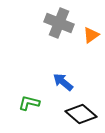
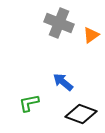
green L-shape: rotated 25 degrees counterclockwise
black diamond: rotated 20 degrees counterclockwise
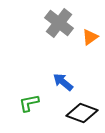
gray cross: rotated 16 degrees clockwise
orange triangle: moved 1 px left, 2 px down
black diamond: moved 1 px right, 1 px up
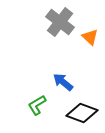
gray cross: moved 1 px right, 1 px up
orange triangle: rotated 42 degrees counterclockwise
green L-shape: moved 8 px right, 2 px down; rotated 20 degrees counterclockwise
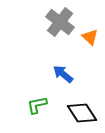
blue arrow: moved 8 px up
green L-shape: rotated 20 degrees clockwise
black diamond: rotated 36 degrees clockwise
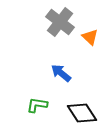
blue arrow: moved 2 px left, 1 px up
green L-shape: rotated 20 degrees clockwise
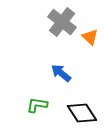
gray cross: moved 2 px right
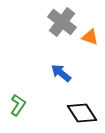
orange triangle: rotated 24 degrees counterclockwise
green L-shape: moved 19 px left; rotated 115 degrees clockwise
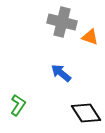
gray cross: rotated 24 degrees counterclockwise
black diamond: moved 4 px right
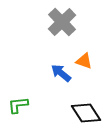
gray cross: rotated 32 degrees clockwise
orange triangle: moved 6 px left, 24 px down
green L-shape: rotated 130 degrees counterclockwise
